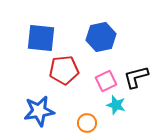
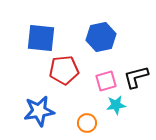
pink square: rotated 10 degrees clockwise
cyan star: rotated 24 degrees counterclockwise
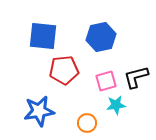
blue square: moved 2 px right, 2 px up
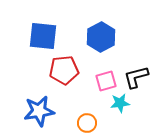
blue hexagon: rotated 16 degrees counterclockwise
cyan star: moved 4 px right, 2 px up
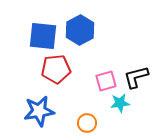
blue hexagon: moved 21 px left, 7 px up
red pentagon: moved 8 px left, 1 px up
